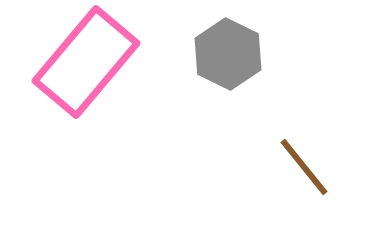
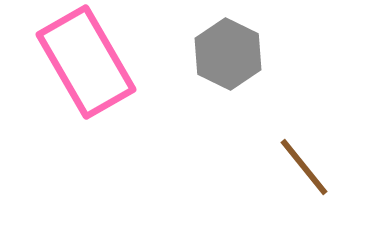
pink rectangle: rotated 70 degrees counterclockwise
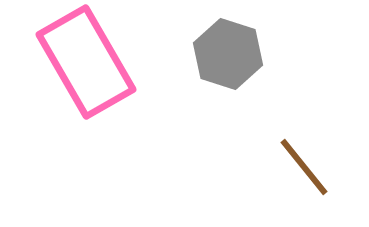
gray hexagon: rotated 8 degrees counterclockwise
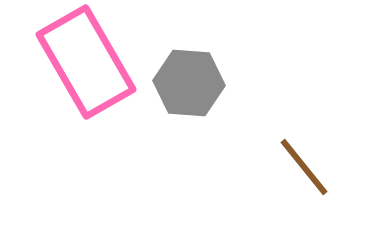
gray hexagon: moved 39 px left, 29 px down; rotated 14 degrees counterclockwise
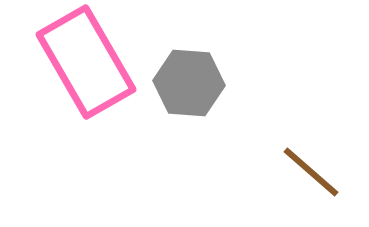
brown line: moved 7 px right, 5 px down; rotated 10 degrees counterclockwise
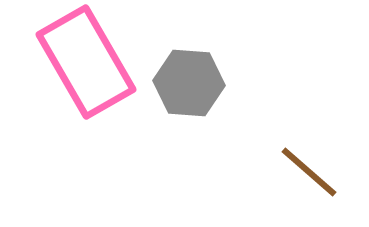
brown line: moved 2 px left
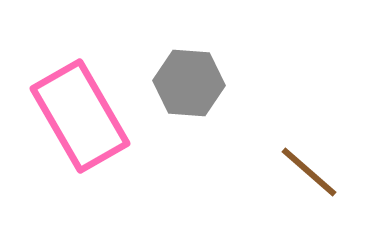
pink rectangle: moved 6 px left, 54 px down
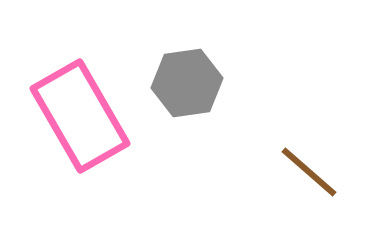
gray hexagon: moved 2 px left; rotated 12 degrees counterclockwise
